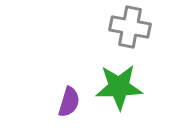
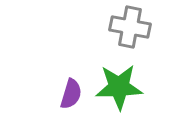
purple semicircle: moved 2 px right, 8 px up
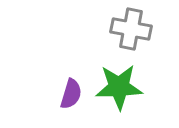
gray cross: moved 1 px right, 2 px down
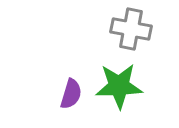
green star: moved 1 px up
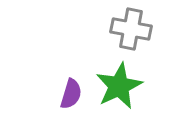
green star: rotated 24 degrees counterclockwise
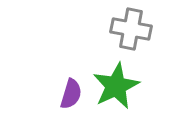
green star: moved 3 px left
